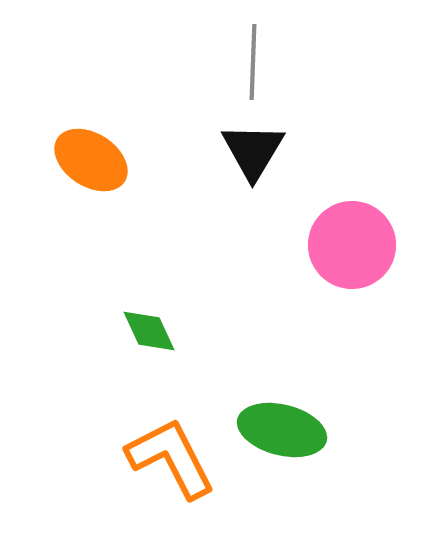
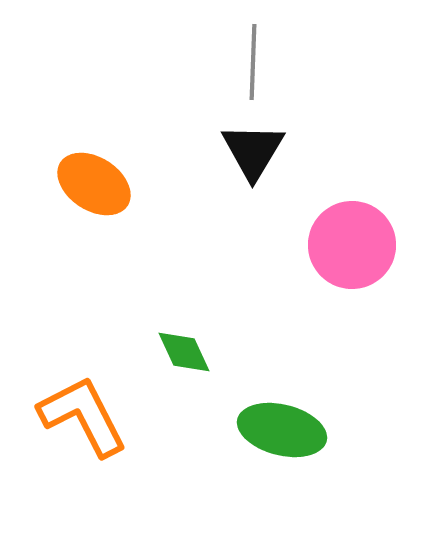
orange ellipse: moved 3 px right, 24 px down
green diamond: moved 35 px right, 21 px down
orange L-shape: moved 88 px left, 42 px up
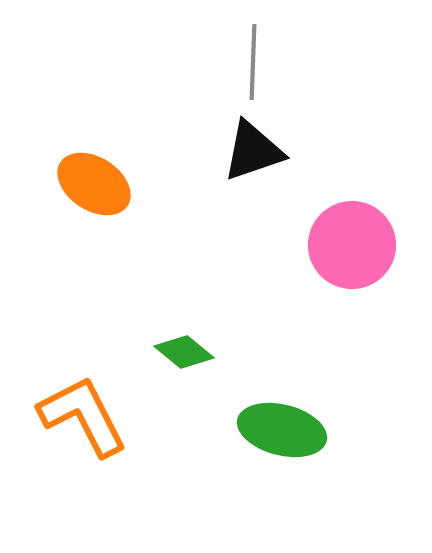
black triangle: rotated 40 degrees clockwise
green diamond: rotated 26 degrees counterclockwise
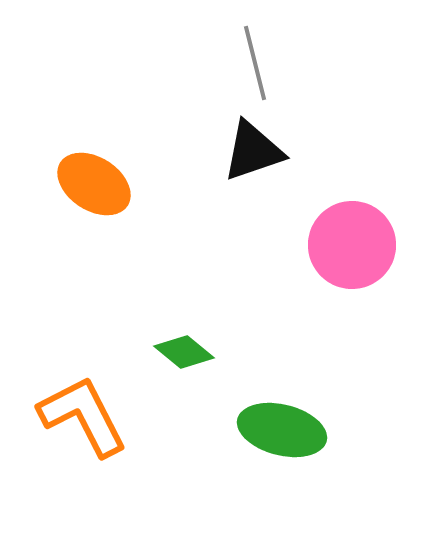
gray line: moved 2 px right, 1 px down; rotated 16 degrees counterclockwise
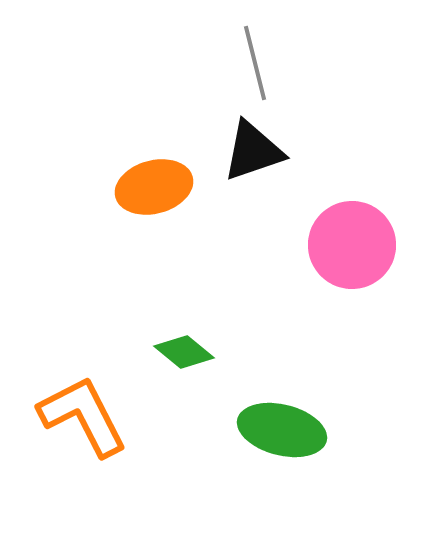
orange ellipse: moved 60 px right, 3 px down; rotated 48 degrees counterclockwise
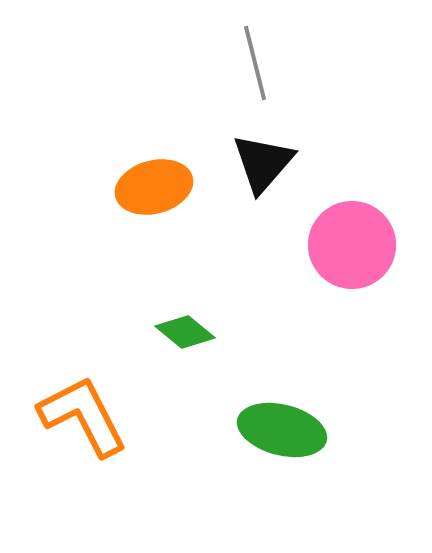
black triangle: moved 10 px right, 12 px down; rotated 30 degrees counterclockwise
green diamond: moved 1 px right, 20 px up
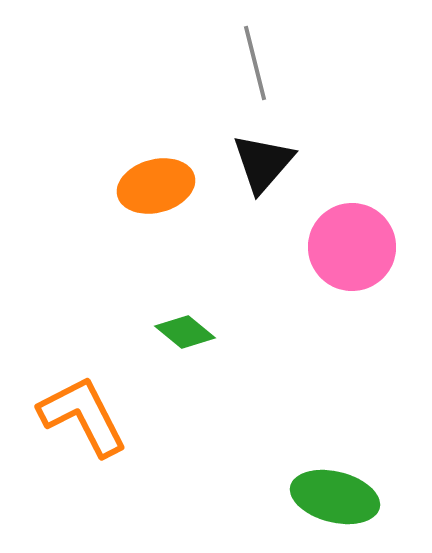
orange ellipse: moved 2 px right, 1 px up
pink circle: moved 2 px down
green ellipse: moved 53 px right, 67 px down
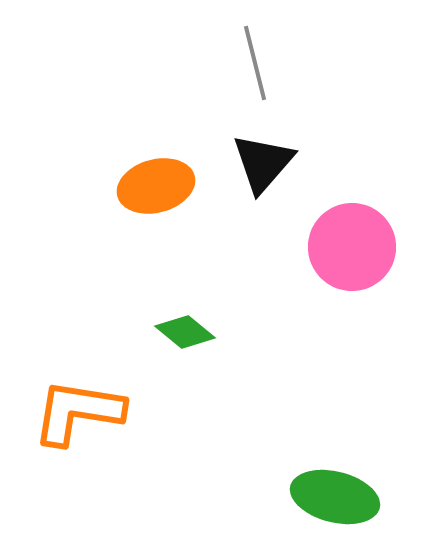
orange L-shape: moved 5 px left, 4 px up; rotated 54 degrees counterclockwise
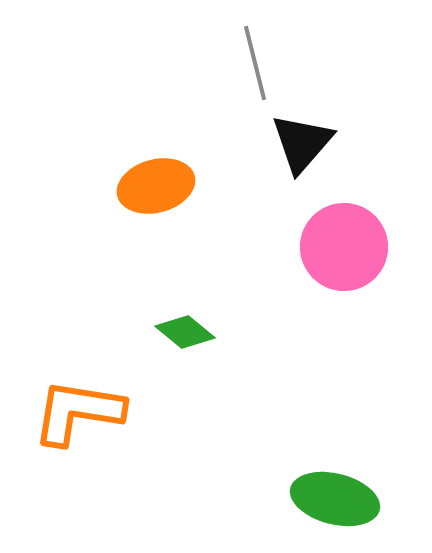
black triangle: moved 39 px right, 20 px up
pink circle: moved 8 px left
green ellipse: moved 2 px down
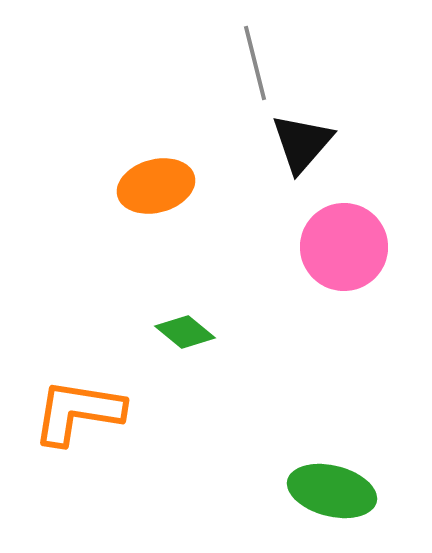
green ellipse: moved 3 px left, 8 px up
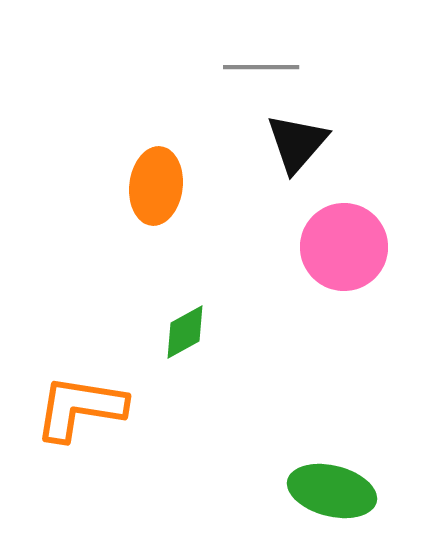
gray line: moved 6 px right, 4 px down; rotated 76 degrees counterclockwise
black triangle: moved 5 px left
orange ellipse: rotated 68 degrees counterclockwise
green diamond: rotated 68 degrees counterclockwise
orange L-shape: moved 2 px right, 4 px up
